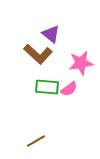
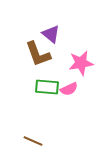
brown L-shape: rotated 28 degrees clockwise
pink semicircle: rotated 12 degrees clockwise
brown line: moved 3 px left; rotated 54 degrees clockwise
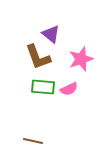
brown L-shape: moved 3 px down
pink star: moved 4 px up; rotated 10 degrees counterclockwise
green rectangle: moved 4 px left
brown line: rotated 12 degrees counterclockwise
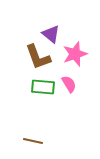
pink star: moved 6 px left, 5 px up
pink semicircle: moved 5 px up; rotated 96 degrees counterclockwise
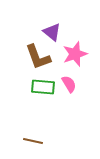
purple triangle: moved 1 px right, 2 px up
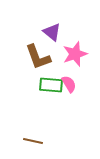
green rectangle: moved 8 px right, 2 px up
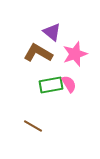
brown L-shape: moved 4 px up; rotated 140 degrees clockwise
green rectangle: rotated 15 degrees counterclockwise
brown line: moved 15 px up; rotated 18 degrees clockwise
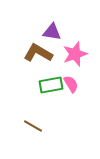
purple triangle: rotated 30 degrees counterclockwise
pink semicircle: moved 2 px right
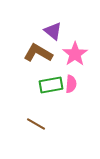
purple triangle: moved 1 px right, 1 px up; rotated 30 degrees clockwise
pink star: rotated 15 degrees counterclockwise
pink semicircle: rotated 36 degrees clockwise
brown line: moved 3 px right, 2 px up
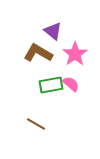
pink semicircle: rotated 54 degrees counterclockwise
